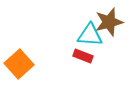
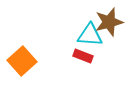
orange square: moved 3 px right, 3 px up
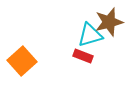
cyan triangle: rotated 20 degrees counterclockwise
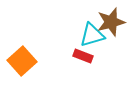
brown star: moved 2 px right
cyan triangle: moved 2 px right
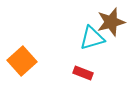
cyan triangle: moved 3 px down
red rectangle: moved 17 px down
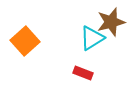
cyan triangle: rotated 16 degrees counterclockwise
orange square: moved 3 px right, 20 px up
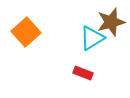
orange square: moved 1 px right, 9 px up
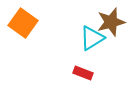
orange square: moved 3 px left, 9 px up; rotated 12 degrees counterclockwise
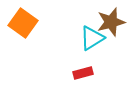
red rectangle: rotated 36 degrees counterclockwise
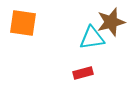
orange square: rotated 28 degrees counterclockwise
cyan triangle: rotated 24 degrees clockwise
